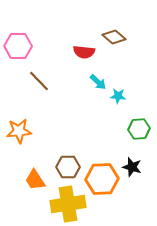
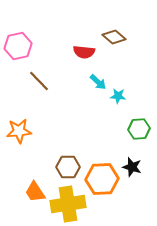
pink hexagon: rotated 12 degrees counterclockwise
orange trapezoid: moved 12 px down
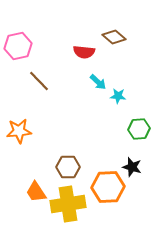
orange hexagon: moved 6 px right, 8 px down
orange trapezoid: moved 1 px right
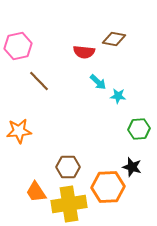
brown diamond: moved 2 px down; rotated 30 degrees counterclockwise
yellow cross: moved 1 px right
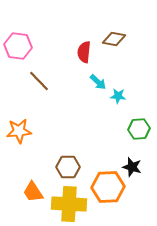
pink hexagon: rotated 20 degrees clockwise
red semicircle: rotated 90 degrees clockwise
orange trapezoid: moved 3 px left
yellow cross: rotated 12 degrees clockwise
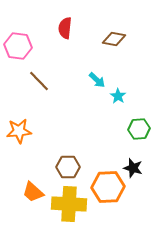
red semicircle: moved 19 px left, 24 px up
cyan arrow: moved 1 px left, 2 px up
cyan star: rotated 28 degrees clockwise
black star: moved 1 px right, 1 px down
orange trapezoid: rotated 15 degrees counterclockwise
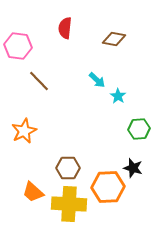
orange star: moved 5 px right; rotated 20 degrees counterclockwise
brown hexagon: moved 1 px down
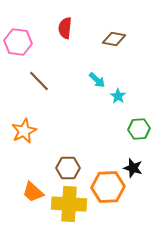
pink hexagon: moved 4 px up
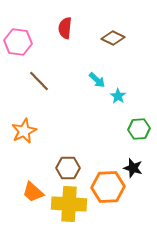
brown diamond: moved 1 px left, 1 px up; rotated 15 degrees clockwise
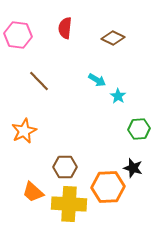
pink hexagon: moved 7 px up
cyan arrow: rotated 12 degrees counterclockwise
brown hexagon: moved 3 px left, 1 px up
